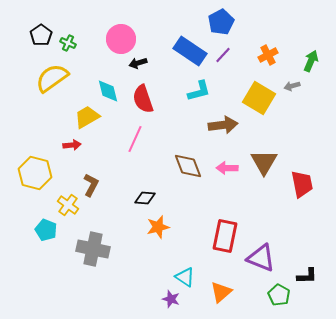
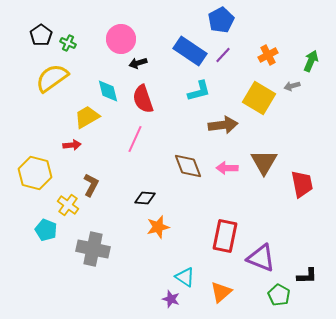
blue pentagon: moved 2 px up
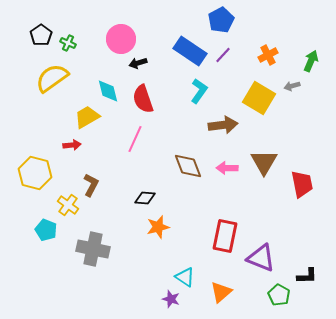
cyan L-shape: rotated 40 degrees counterclockwise
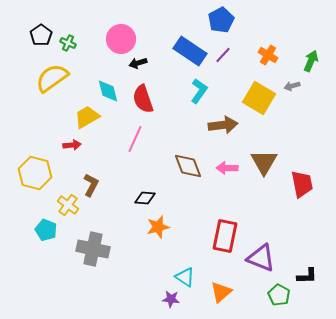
orange cross: rotated 30 degrees counterclockwise
purple star: rotated 12 degrees counterclockwise
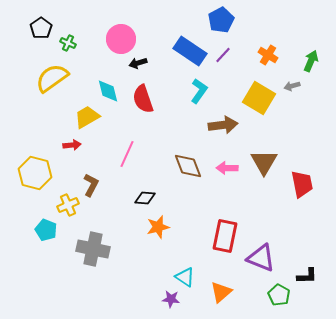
black pentagon: moved 7 px up
pink line: moved 8 px left, 15 px down
yellow cross: rotated 30 degrees clockwise
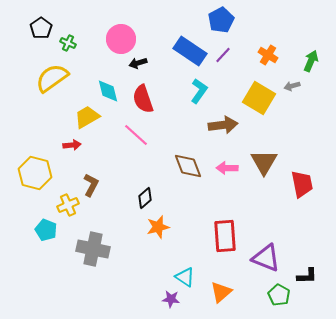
pink line: moved 9 px right, 19 px up; rotated 72 degrees counterclockwise
black diamond: rotated 45 degrees counterclockwise
red rectangle: rotated 16 degrees counterclockwise
purple triangle: moved 5 px right
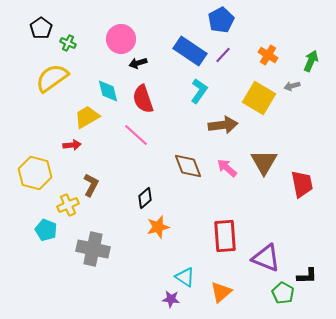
pink arrow: rotated 40 degrees clockwise
green pentagon: moved 4 px right, 2 px up
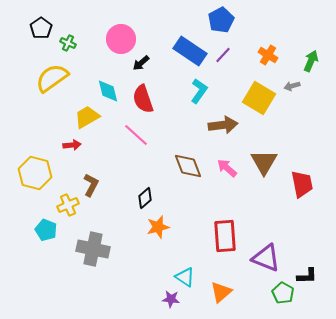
black arrow: moved 3 px right; rotated 24 degrees counterclockwise
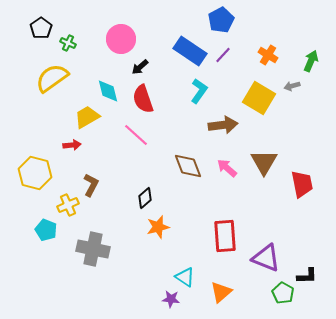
black arrow: moved 1 px left, 4 px down
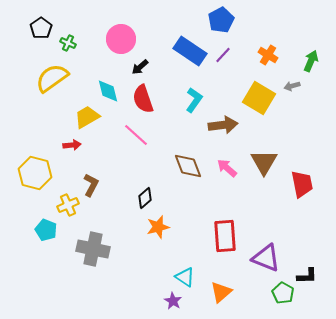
cyan L-shape: moved 5 px left, 9 px down
purple star: moved 2 px right, 2 px down; rotated 24 degrees clockwise
